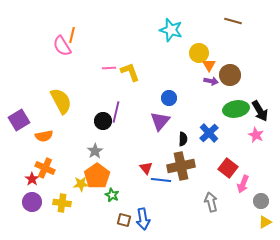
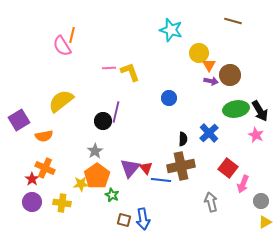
yellow semicircle: rotated 100 degrees counterclockwise
purple triangle: moved 30 px left, 47 px down
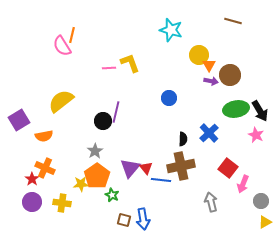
yellow circle: moved 2 px down
yellow L-shape: moved 9 px up
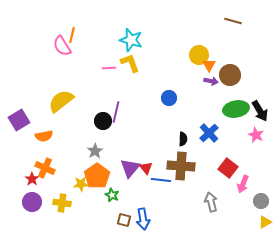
cyan star: moved 40 px left, 10 px down
brown cross: rotated 16 degrees clockwise
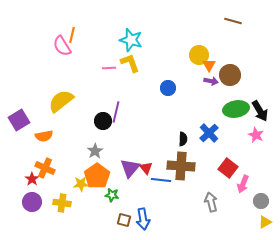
blue circle: moved 1 px left, 10 px up
green star: rotated 16 degrees counterclockwise
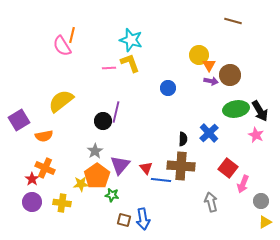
purple triangle: moved 10 px left, 3 px up
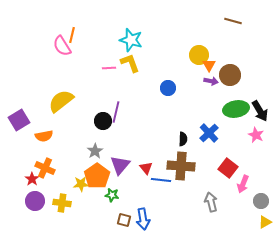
purple circle: moved 3 px right, 1 px up
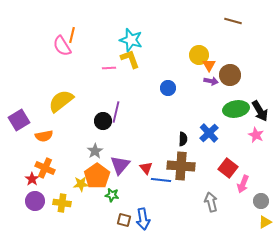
yellow L-shape: moved 4 px up
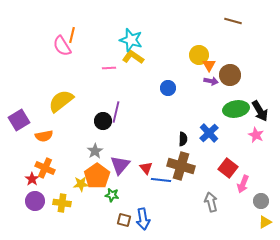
yellow L-shape: moved 3 px right, 2 px up; rotated 35 degrees counterclockwise
brown cross: rotated 12 degrees clockwise
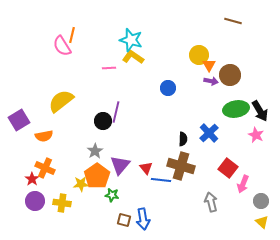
yellow triangle: moved 3 px left; rotated 48 degrees counterclockwise
